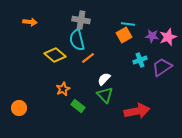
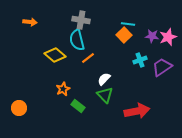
orange square: rotated 14 degrees counterclockwise
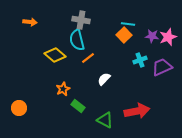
purple trapezoid: rotated 10 degrees clockwise
green triangle: moved 25 px down; rotated 18 degrees counterclockwise
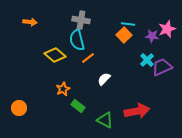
pink star: moved 1 px left, 8 px up
cyan cross: moved 7 px right; rotated 24 degrees counterclockwise
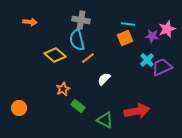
orange square: moved 1 px right, 3 px down; rotated 21 degrees clockwise
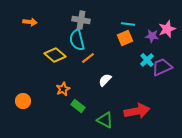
white semicircle: moved 1 px right, 1 px down
orange circle: moved 4 px right, 7 px up
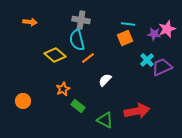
purple star: moved 2 px right, 2 px up
